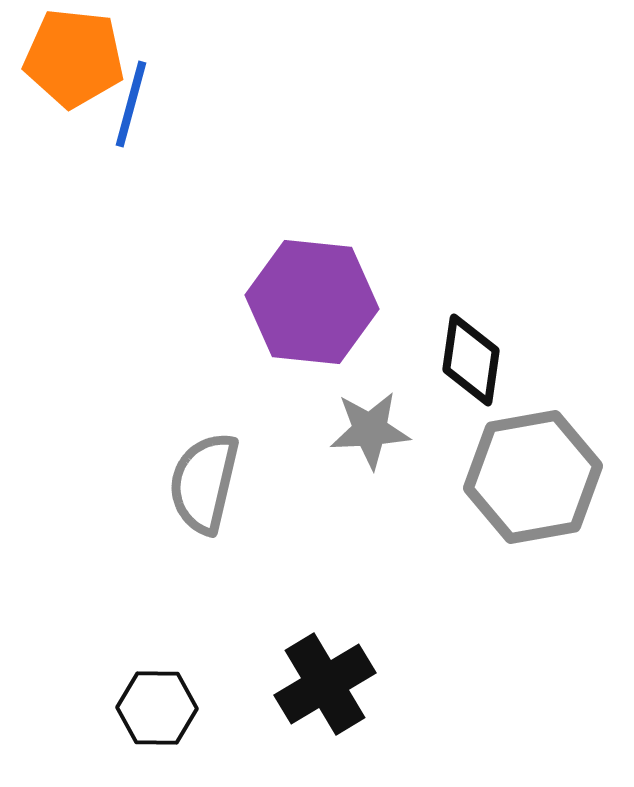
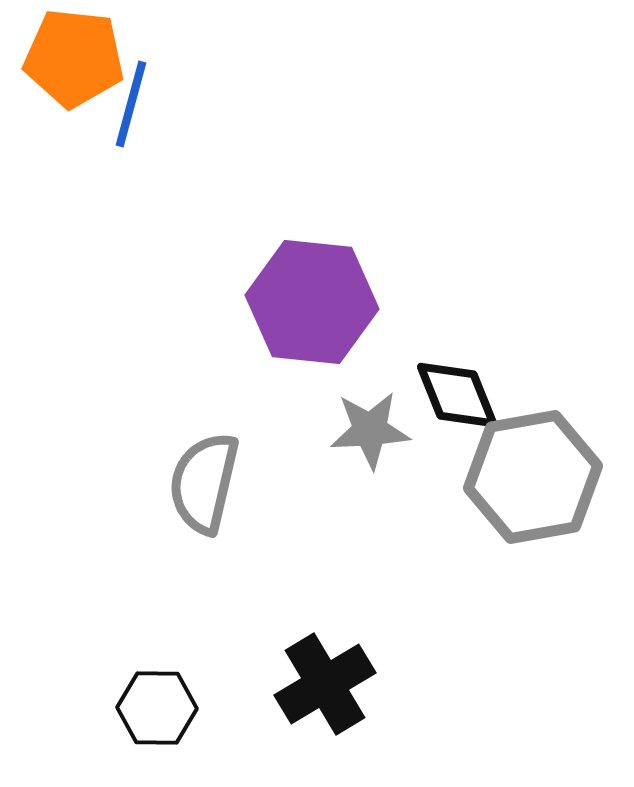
black diamond: moved 14 px left, 35 px down; rotated 30 degrees counterclockwise
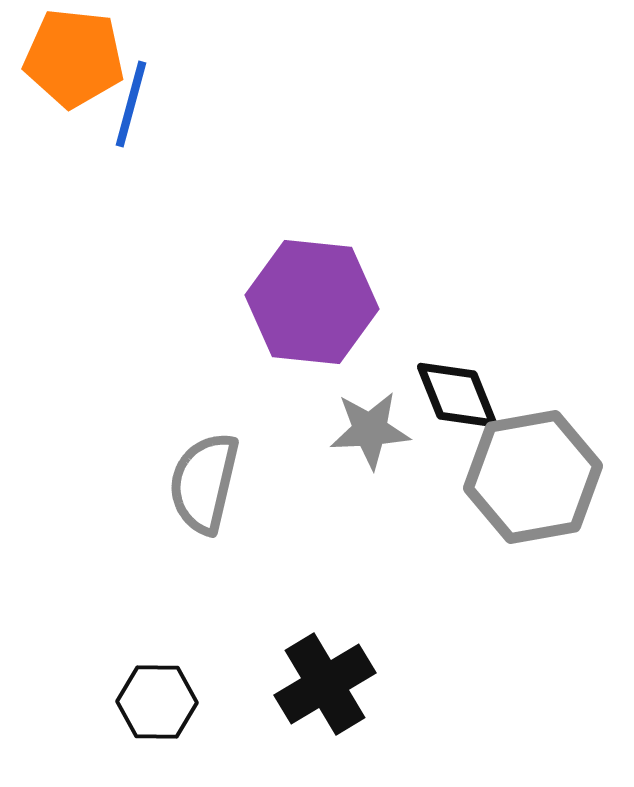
black hexagon: moved 6 px up
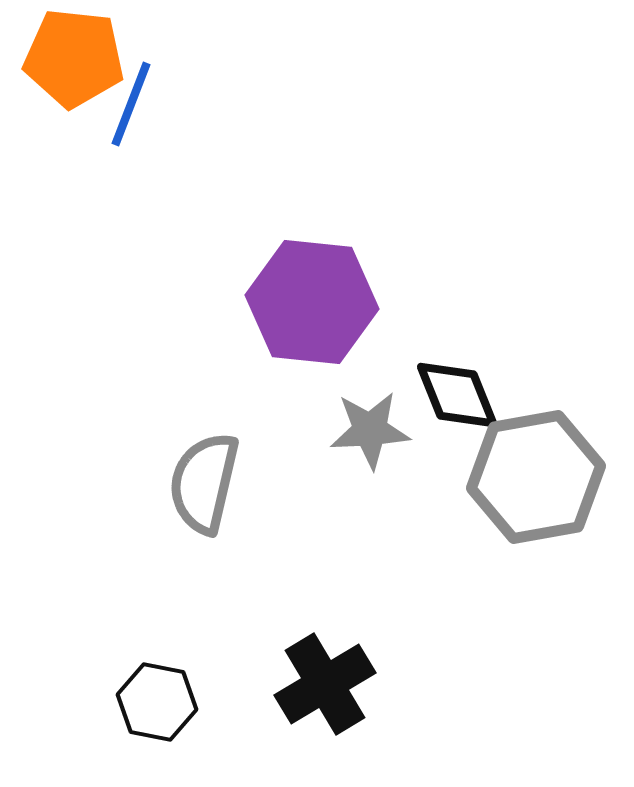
blue line: rotated 6 degrees clockwise
gray hexagon: moved 3 px right
black hexagon: rotated 10 degrees clockwise
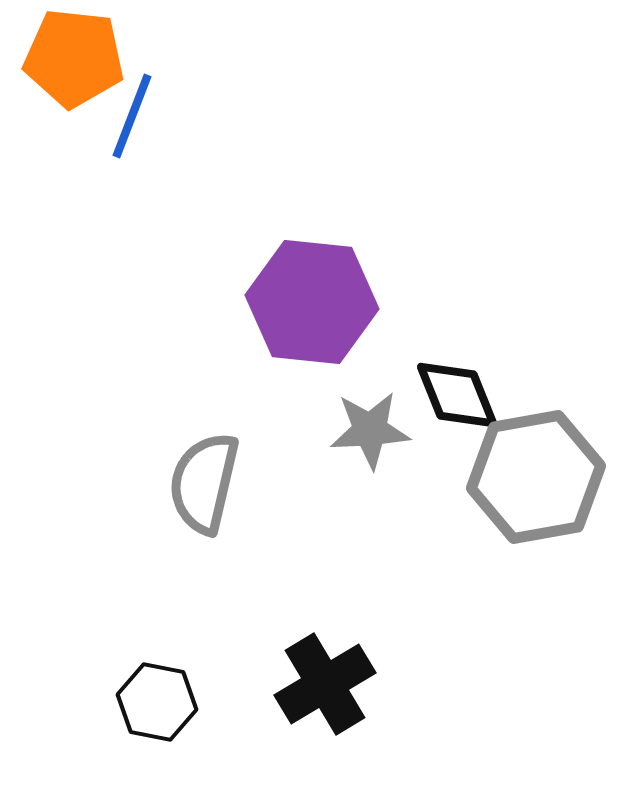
blue line: moved 1 px right, 12 px down
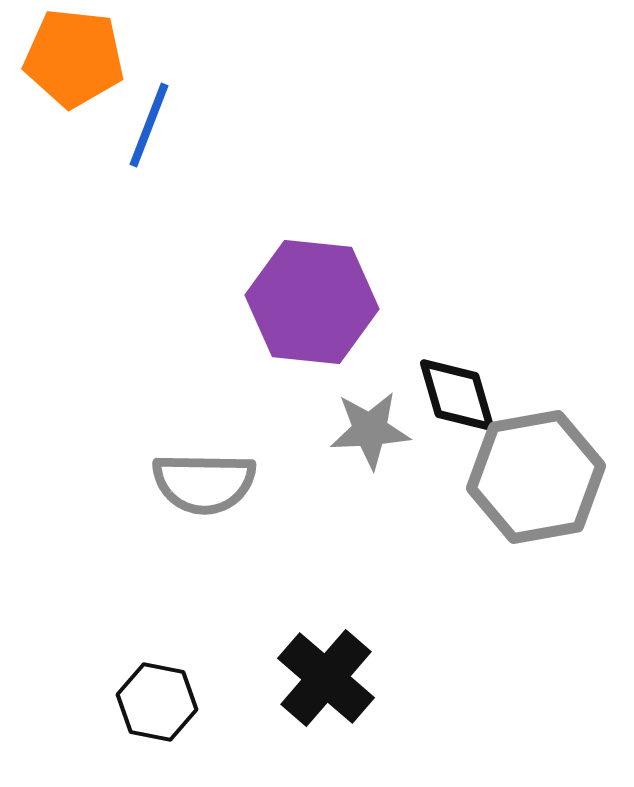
blue line: moved 17 px right, 9 px down
black diamond: rotated 6 degrees clockwise
gray semicircle: rotated 102 degrees counterclockwise
black cross: moved 1 px right, 6 px up; rotated 18 degrees counterclockwise
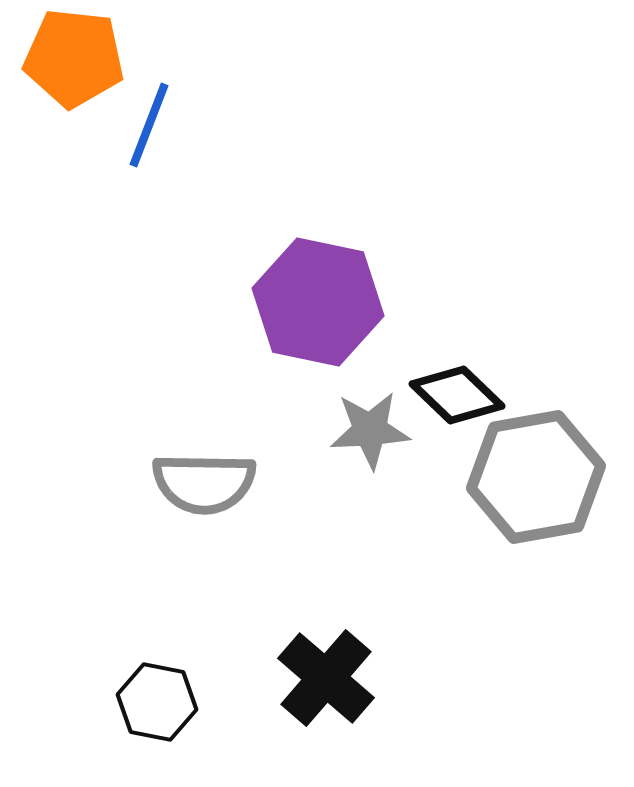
purple hexagon: moved 6 px right; rotated 6 degrees clockwise
black diamond: rotated 30 degrees counterclockwise
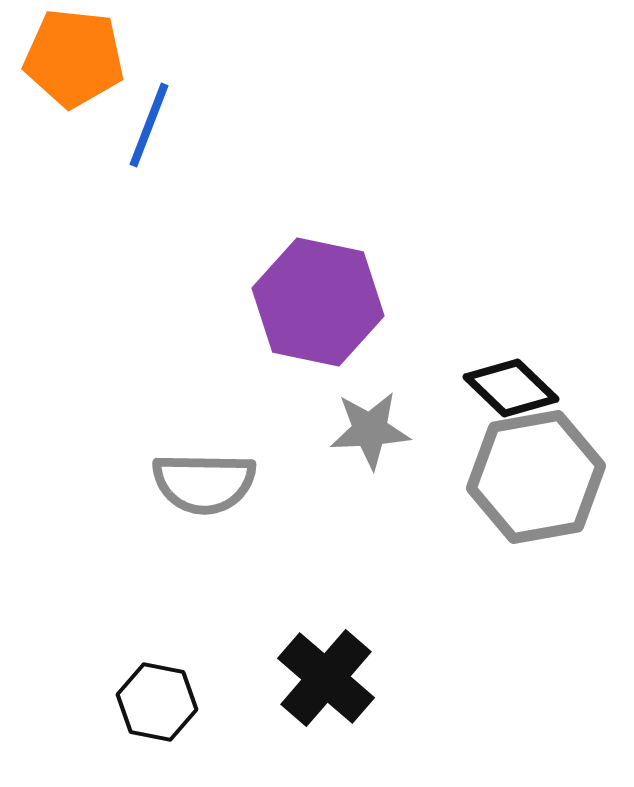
black diamond: moved 54 px right, 7 px up
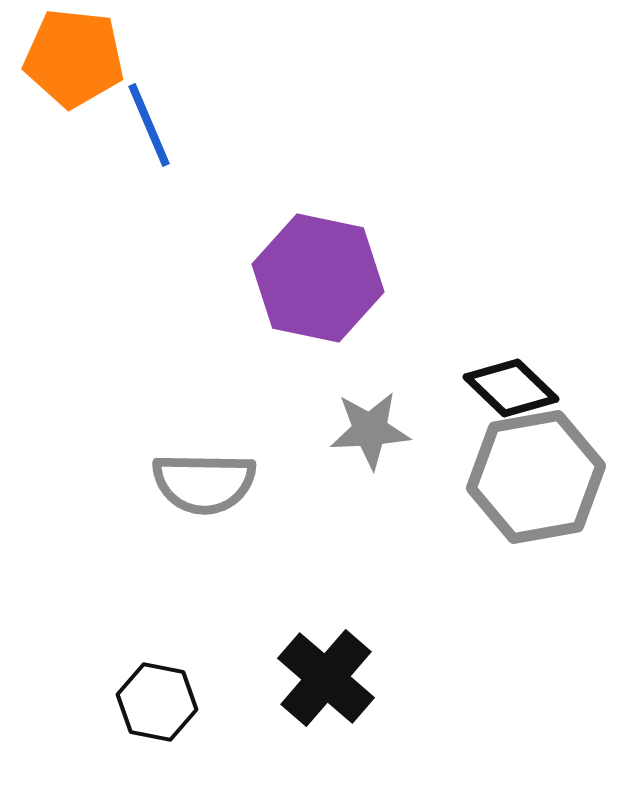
blue line: rotated 44 degrees counterclockwise
purple hexagon: moved 24 px up
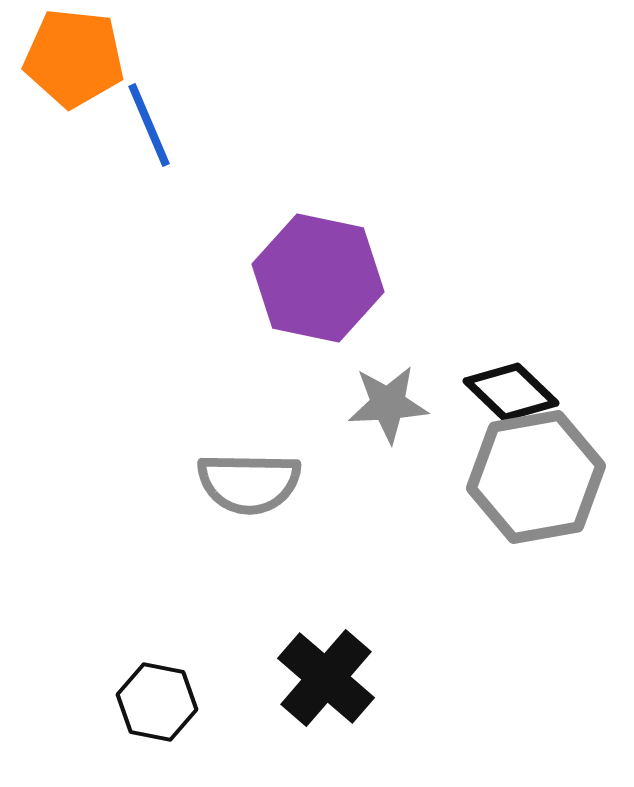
black diamond: moved 4 px down
gray star: moved 18 px right, 26 px up
gray semicircle: moved 45 px right
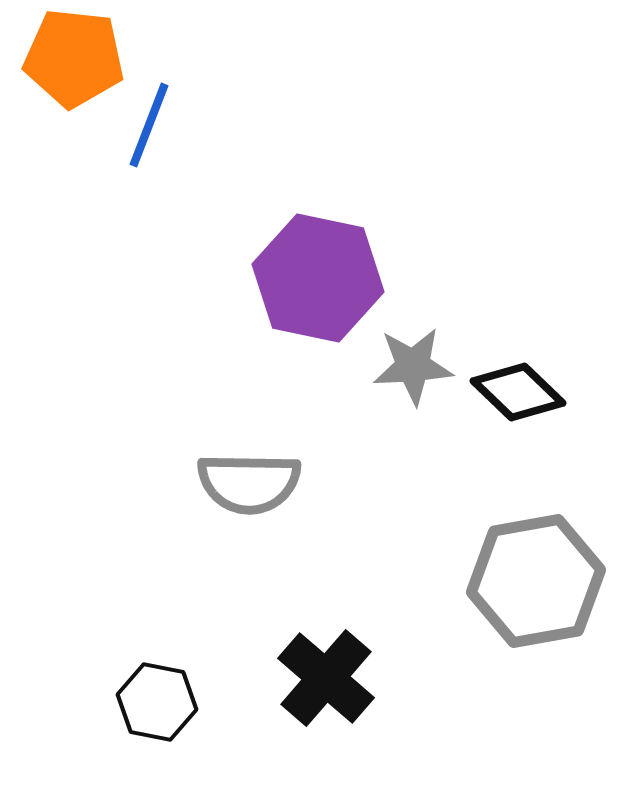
blue line: rotated 44 degrees clockwise
black diamond: moved 7 px right
gray star: moved 25 px right, 38 px up
gray hexagon: moved 104 px down
